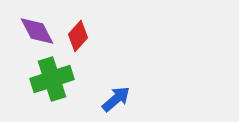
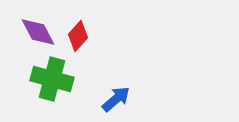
purple diamond: moved 1 px right, 1 px down
green cross: rotated 33 degrees clockwise
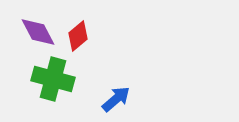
red diamond: rotated 8 degrees clockwise
green cross: moved 1 px right
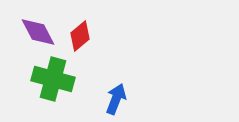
red diamond: moved 2 px right
blue arrow: rotated 28 degrees counterclockwise
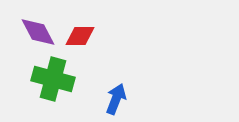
red diamond: rotated 40 degrees clockwise
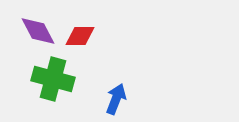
purple diamond: moved 1 px up
